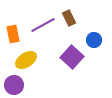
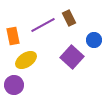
orange rectangle: moved 2 px down
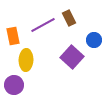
yellow ellipse: rotated 55 degrees counterclockwise
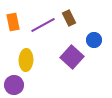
orange rectangle: moved 14 px up
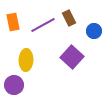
blue circle: moved 9 px up
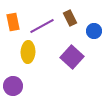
brown rectangle: moved 1 px right
purple line: moved 1 px left, 1 px down
yellow ellipse: moved 2 px right, 8 px up
purple circle: moved 1 px left, 1 px down
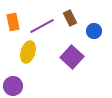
yellow ellipse: rotated 15 degrees clockwise
